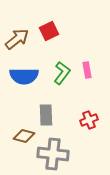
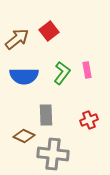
red square: rotated 12 degrees counterclockwise
brown diamond: rotated 10 degrees clockwise
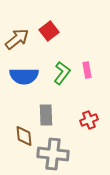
brown diamond: rotated 60 degrees clockwise
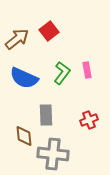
blue semicircle: moved 2 px down; rotated 24 degrees clockwise
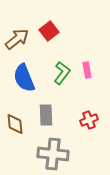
blue semicircle: rotated 44 degrees clockwise
brown diamond: moved 9 px left, 12 px up
